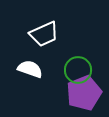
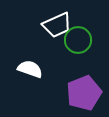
white trapezoid: moved 13 px right, 9 px up
green circle: moved 30 px up
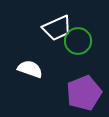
white trapezoid: moved 3 px down
green circle: moved 1 px down
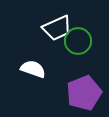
white semicircle: moved 3 px right
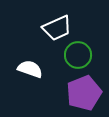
green circle: moved 14 px down
white semicircle: moved 3 px left
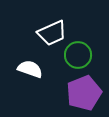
white trapezoid: moved 5 px left, 5 px down
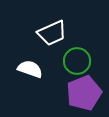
green circle: moved 1 px left, 6 px down
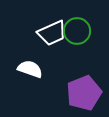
green circle: moved 30 px up
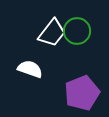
white trapezoid: rotated 28 degrees counterclockwise
purple pentagon: moved 2 px left
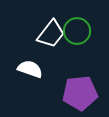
white trapezoid: moved 1 px left, 1 px down
purple pentagon: moved 2 px left; rotated 16 degrees clockwise
